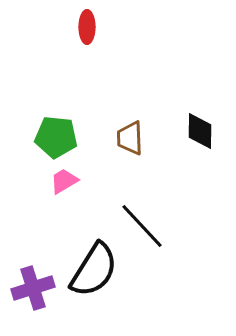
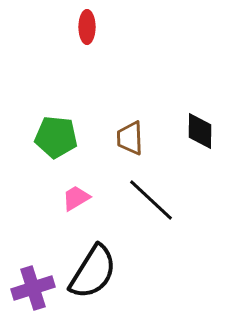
pink trapezoid: moved 12 px right, 17 px down
black line: moved 9 px right, 26 px up; rotated 4 degrees counterclockwise
black semicircle: moved 1 px left, 2 px down
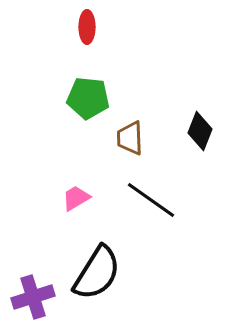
black diamond: rotated 21 degrees clockwise
green pentagon: moved 32 px right, 39 px up
black line: rotated 8 degrees counterclockwise
black semicircle: moved 4 px right, 1 px down
purple cross: moved 9 px down
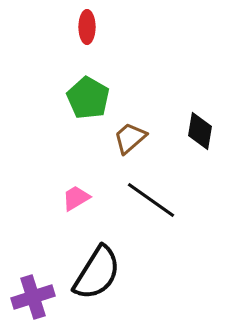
green pentagon: rotated 24 degrees clockwise
black diamond: rotated 12 degrees counterclockwise
brown trapezoid: rotated 51 degrees clockwise
